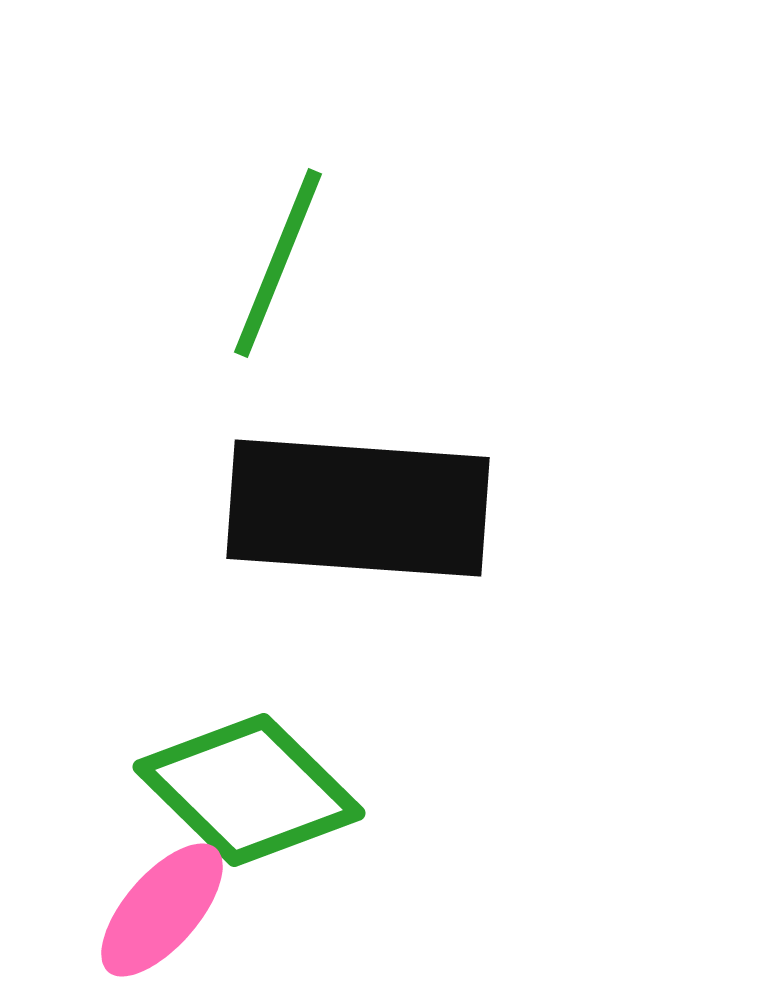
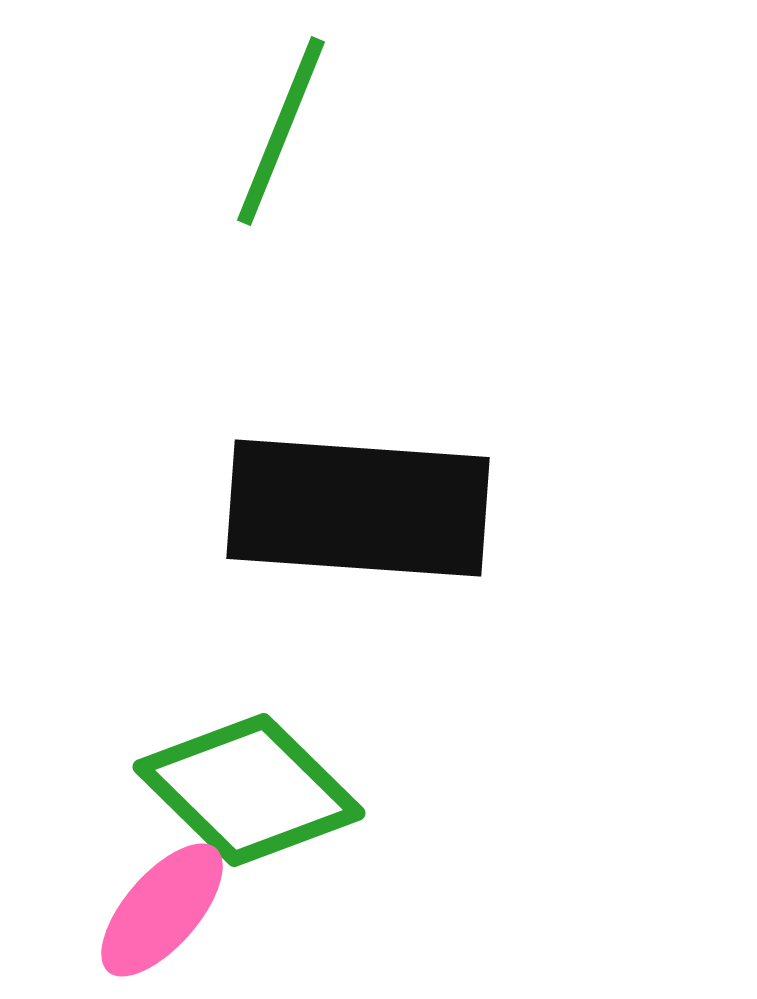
green line: moved 3 px right, 132 px up
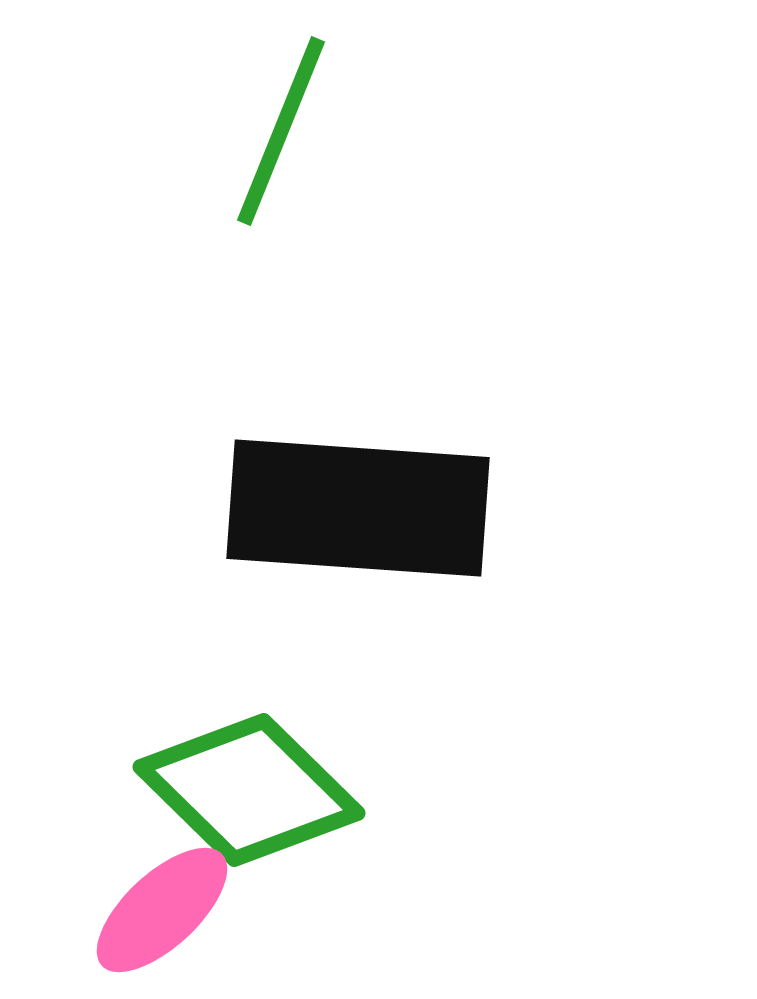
pink ellipse: rotated 6 degrees clockwise
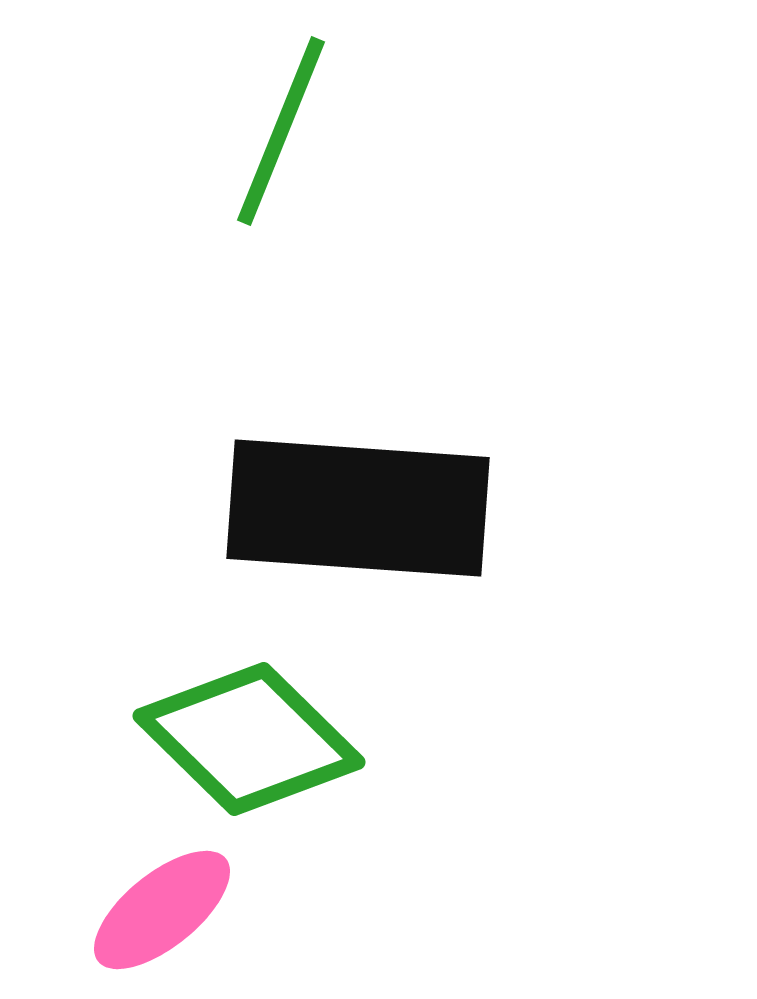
green diamond: moved 51 px up
pink ellipse: rotated 4 degrees clockwise
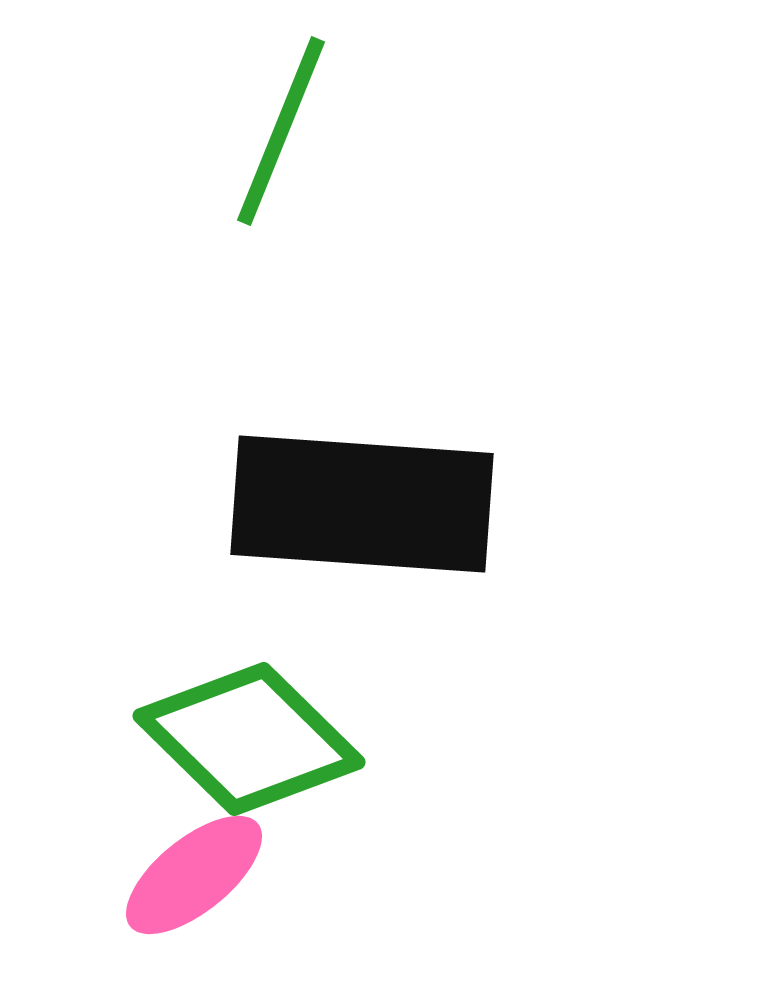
black rectangle: moved 4 px right, 4 px up
pink ellipse: moved 32 px right, 35 px up
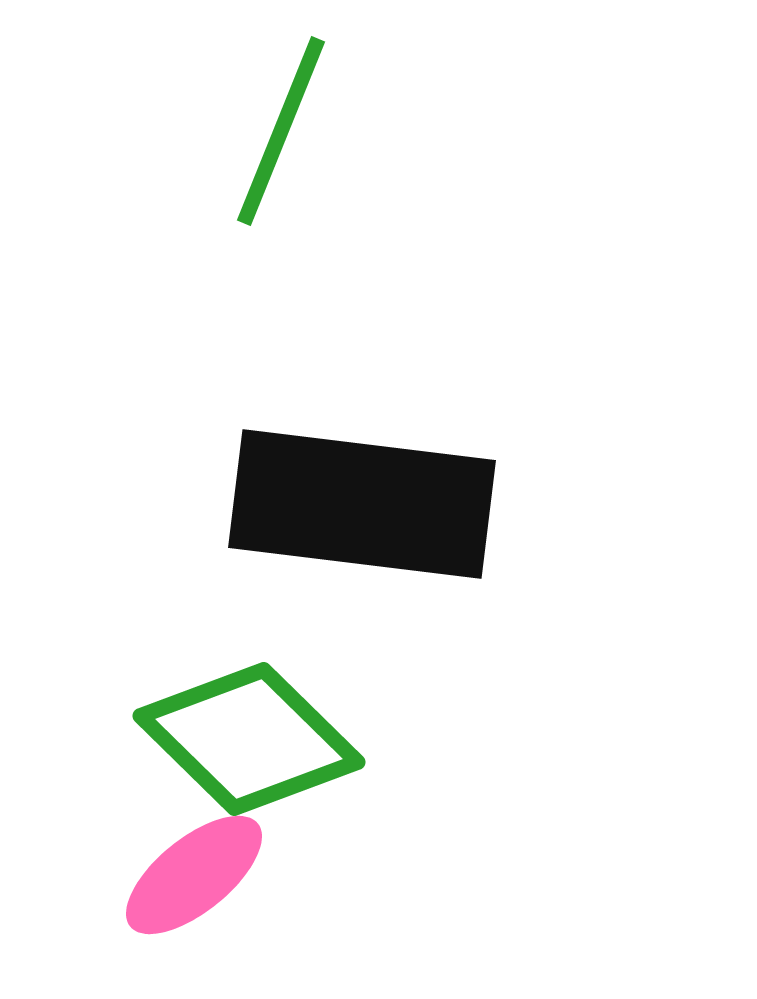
black rectangle: rotated 3 degrees clockwise
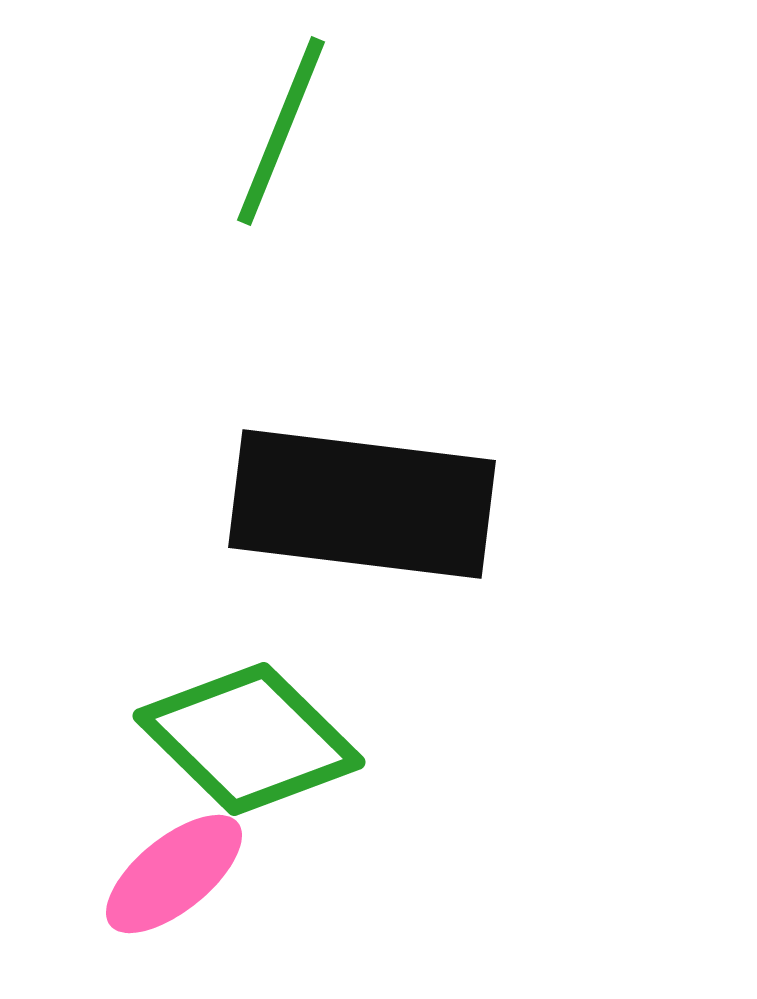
pink ellipse: moved 20 px left, 1 px up
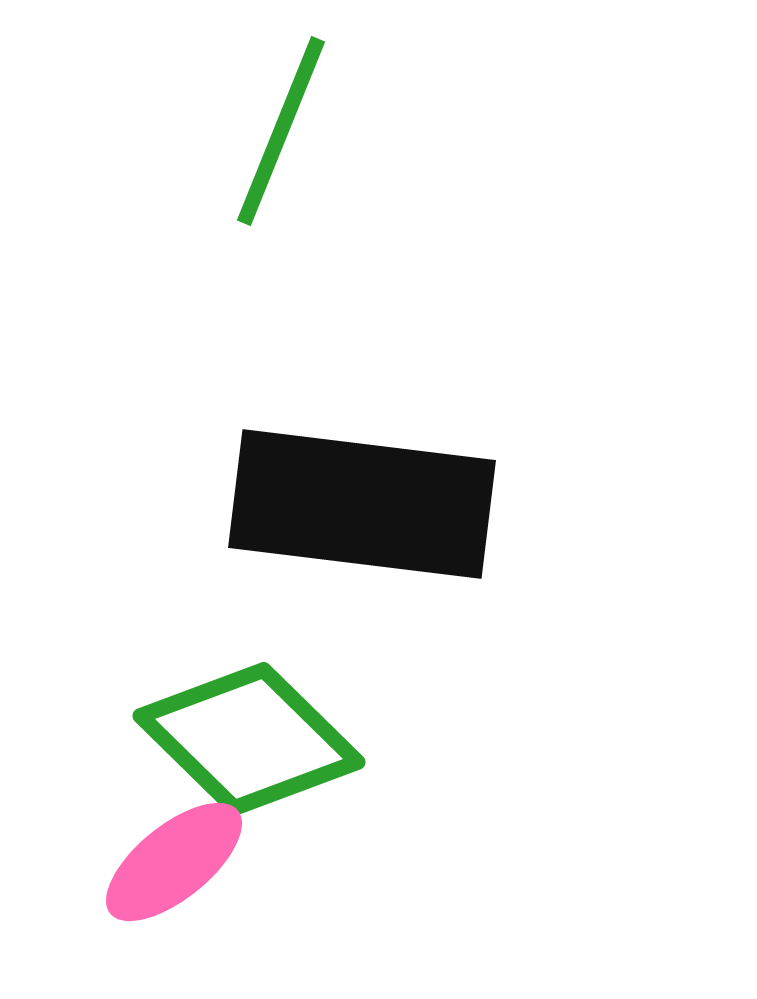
pink ellipse: moved 12 px up
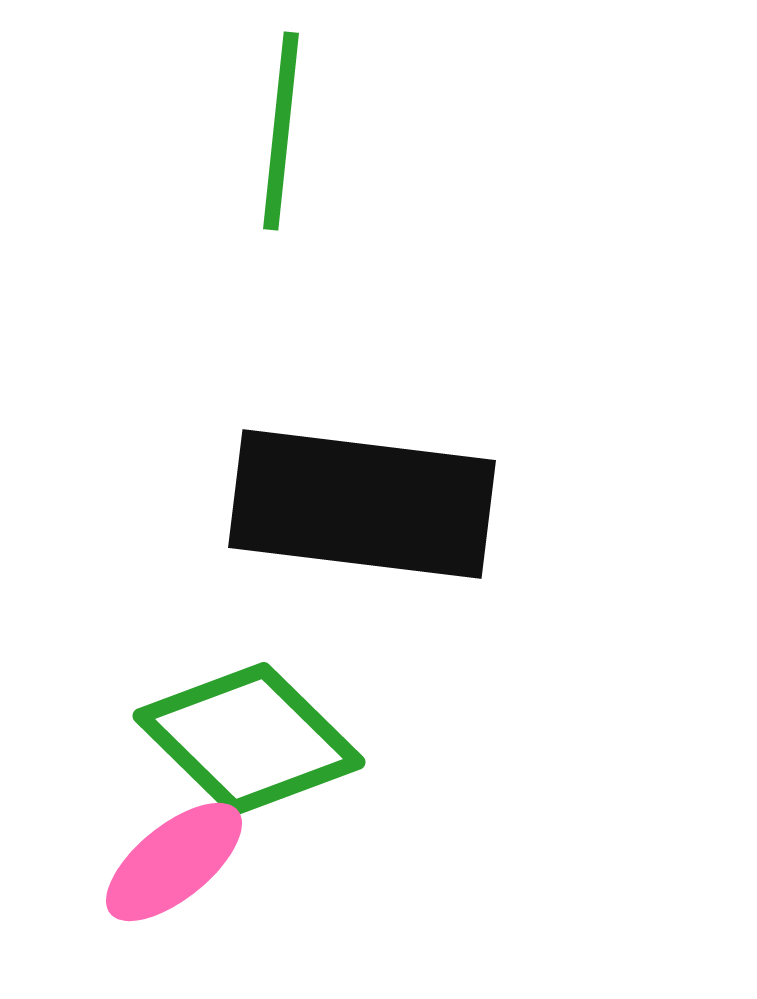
green line: rotated 16 degrees counterclockwise
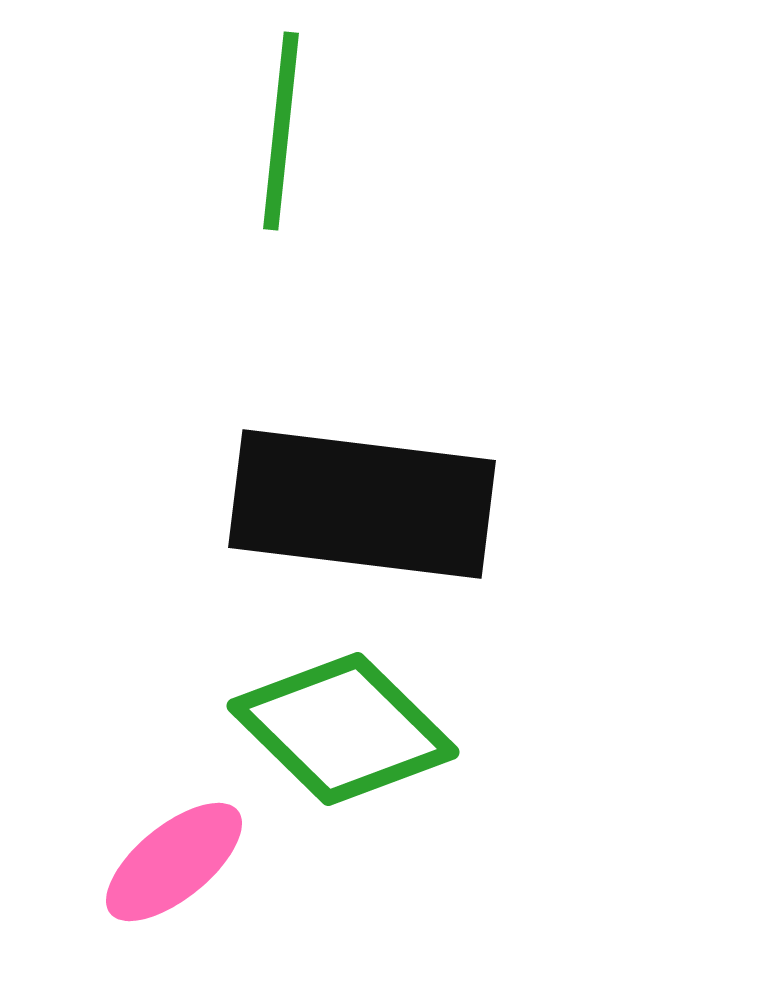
green diamond: moved 94 px right, 10 px up
